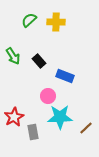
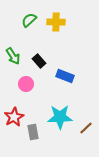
pink circle: moved 22 px left, 12 px up
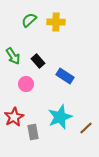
black rectangle: moved 1 px left
blue rectangle: rotated 12 degrees clockwise
cyan star: rotated 20 degrees counterclockwise
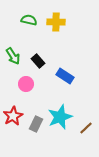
green semicircle: rotated 56 degrees clockwise
red star: moved 1 px left, 1 px up
gray rectangle: moved 3 px right, 8 px up; rotated 35 degrees clockwise
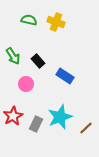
yellow cross: rotated 18 degrees clockwise
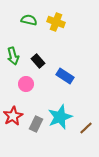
green arrow: rotated 18 degrees clockwise
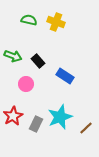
green arrow: rotated 54 degrees counterclockwise
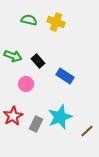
brown line: moved 1 px right, 3 px down
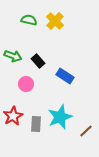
yellow cross: moved 1 px left, 1 px up; rotated 24 degrees clockwise
gray rectangle: rotated 21 degrees counterclockwise
brown line: moved 1 px left
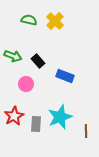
blue rectangle: rotated 12 degrees counterclockwise
red star: moved 1 px right
brown line: rotated 48 degrees counterclockwise
